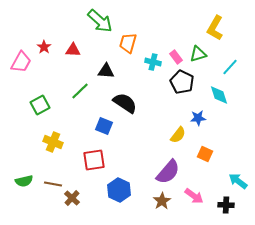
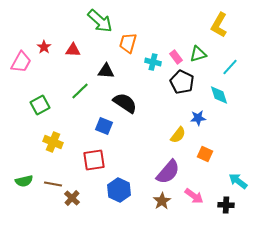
yellow L-shape: moved 4 px right, 3 px up
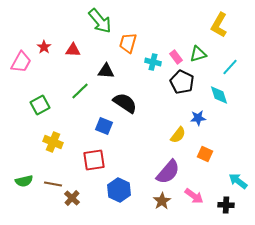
green arrow: rotated 8 degrees clockwise
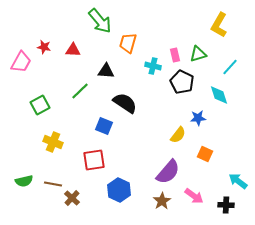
red star: rotated 24 degrees counterclockwise
pink rectangle: moved 1 px left, 2 px up; rotated 24 degrees clockwise
cyan cross: moved 4 px down
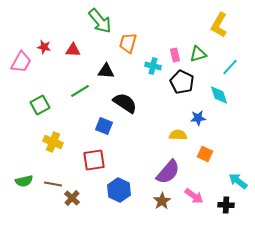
green line: rotated 12 degrees clockwise
yellow semicircle: rotated 126 degrees counterclockwise
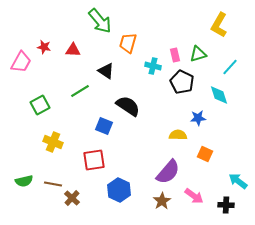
black triangle: rotated 30 degrees clockwise
black semicircle: moved 3 px right, 3 px down
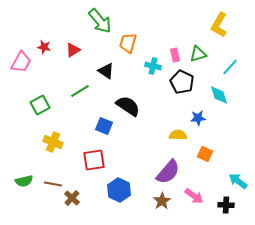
red triangle: rotated 35 degrees counterclockwise
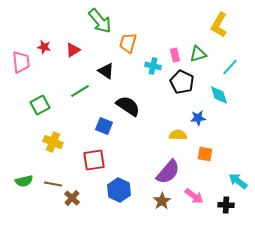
pink trapezoid: rotated 35 degrees counterclockwise
orange square: rotated 14 degrees counterclockwise
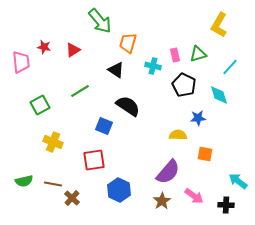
black triangle: moved 10 px right, 1 px up
black pentagon: moved 2 px right, 3 px down
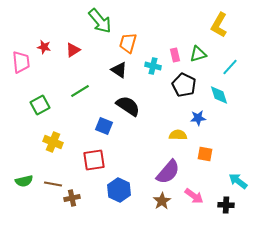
black triangle: moved 3 px right
brown cross: rotated 35 degrees clockwise
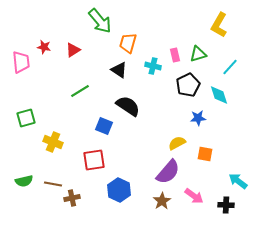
black pentagon: moved 4 px right; rotated 20 degrees clockwise
green square: moved 14 px left, 13 px down; rotated 12 degrees clockwise
yellow semicircle: moved 1 px left, 8 px down; rotated 30 degrees counterclockwise
